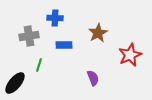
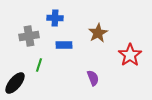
red star: rotated 10 degrees counterclockwise
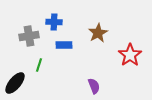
blue cross: moved 1 px left, 4 px down
purple semicircle: moved 1 px right, 8 px down
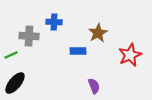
gray cross: rotated 12 degrees clockwise
blue rectangle: moved 14 px right, 6 px down
red star: rotated 10 degrees clockwise
green line: moved 28 px left, 10 px up; rotated 48 degrees clockwise
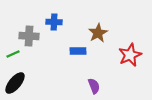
green line: moved 2 px right, 1 px up
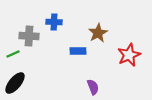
red star: moved 1 px left
purple semicircle: moved 1 px left, 1 px down
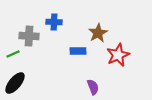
red star: moved 11 px left
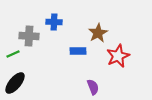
red star: moved 1 px down
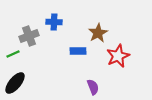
gray cross: rotated 24 degrees counterclockwise
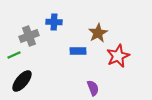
green line: moved 1 px right, 1 px down
black ellipse: moved 7 px right, 2 px up
purple semicircle: moved 1 px down
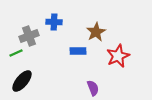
brown star: moved 2 px left, 1 px up
green line: moved 2 px right, 2 px up
